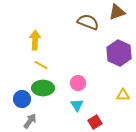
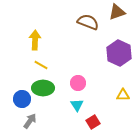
red square: moved 2 px left
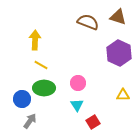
brown triangle: moved 1 px right, 5 px down; rotated 36 degrees clockwise
green ellipse: moved 1 px right
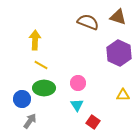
red square: rotated 24 degrees counterclockwise
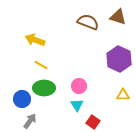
yellow arrow: rotated 72 degrees counterclockwise
purple hexagon: moved 6 px down
pink circle: moved 1 px right, 3 px down
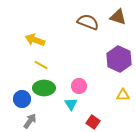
cyan triangle: moved 6 px left, 1 px up
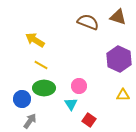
yellow arrow: rotated 12 degrees clockwise
red square: moved 4 px left, 2 px up
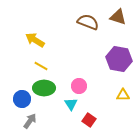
purple hexagon: rotated 15 degrees counterclockwise
yellow line: moved 1 px down
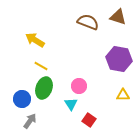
green ellipse: rotated 70 degrees counterclockwise
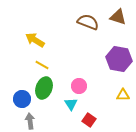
yellow line: moved 1 px right, 1 px up
gray arrow: rotated 42 degrees counterclockwise
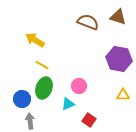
cyan triangle: moved 3 px left; rotated 40 degrees clockwise
